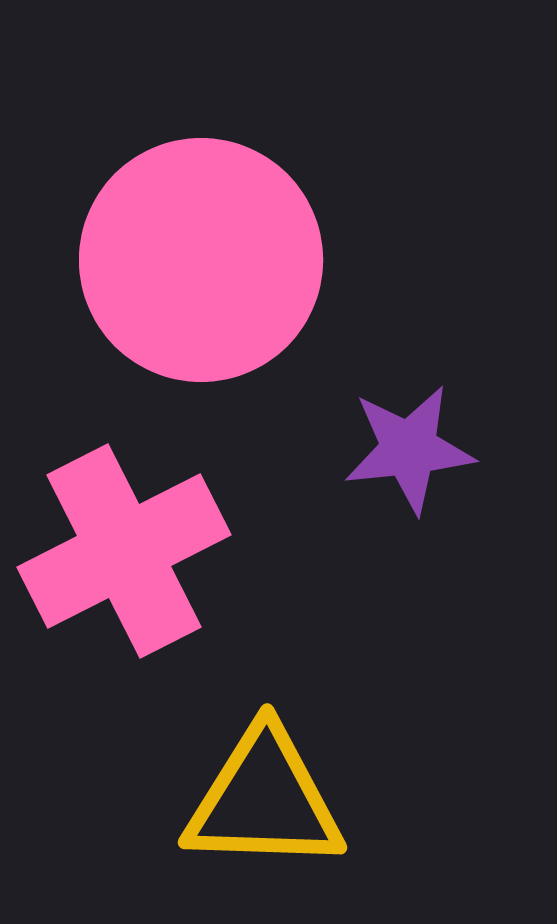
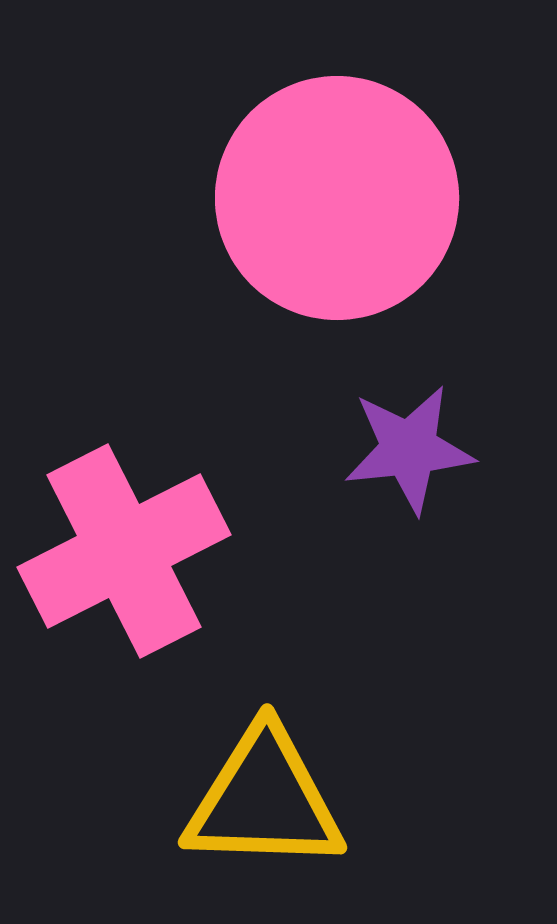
pink circle: moved 136 px right, 62 px up
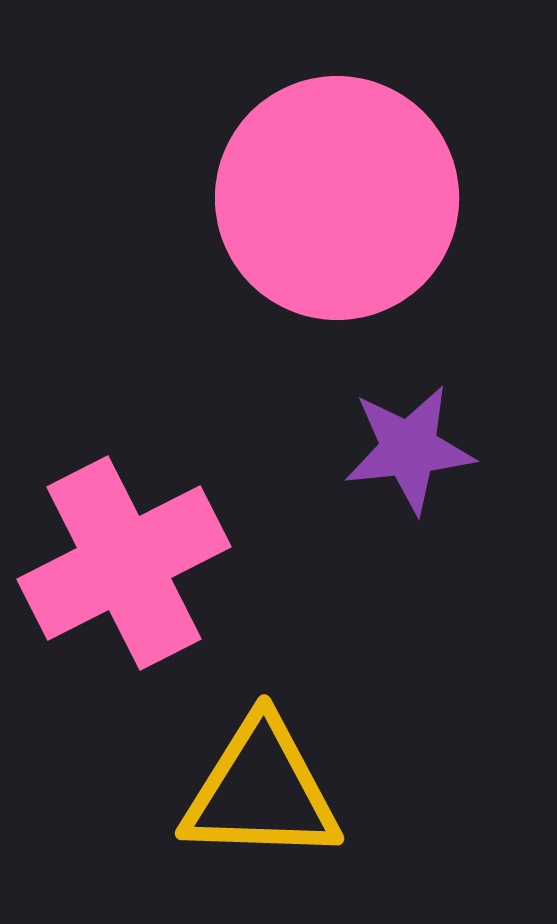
pink cross: moved 12 px down
yellow triangle: moved 3 px left, 9 px up
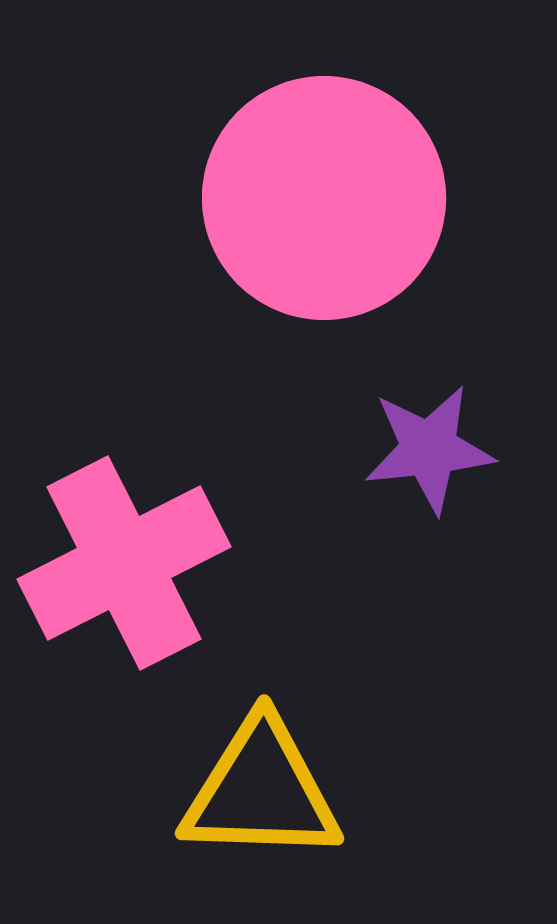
pink circle: moved 13 px left
purple star: moved 20 px right
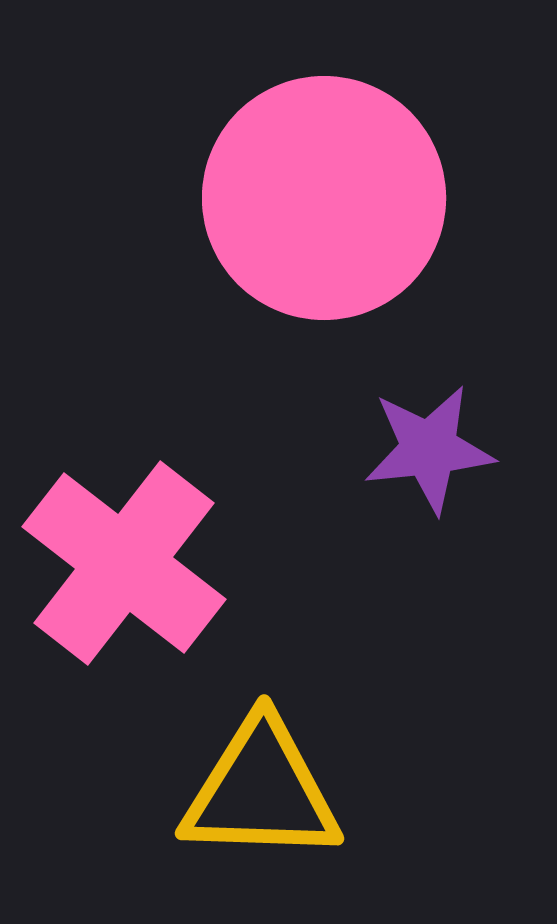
pink cross: rotated 25 degrees counterclockwise
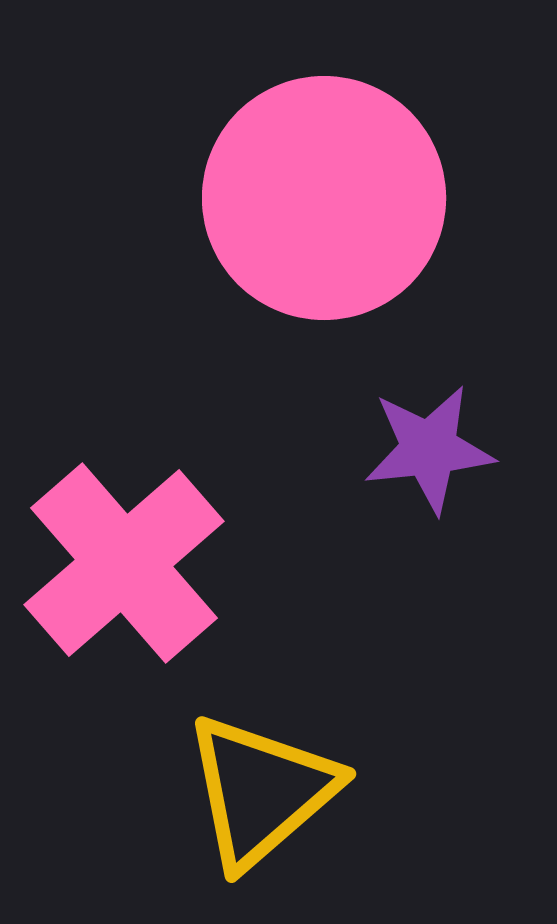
pink cross: rotated 11 degrees clockwise
yellow triangle: rotated 43 degrees counterclockwise
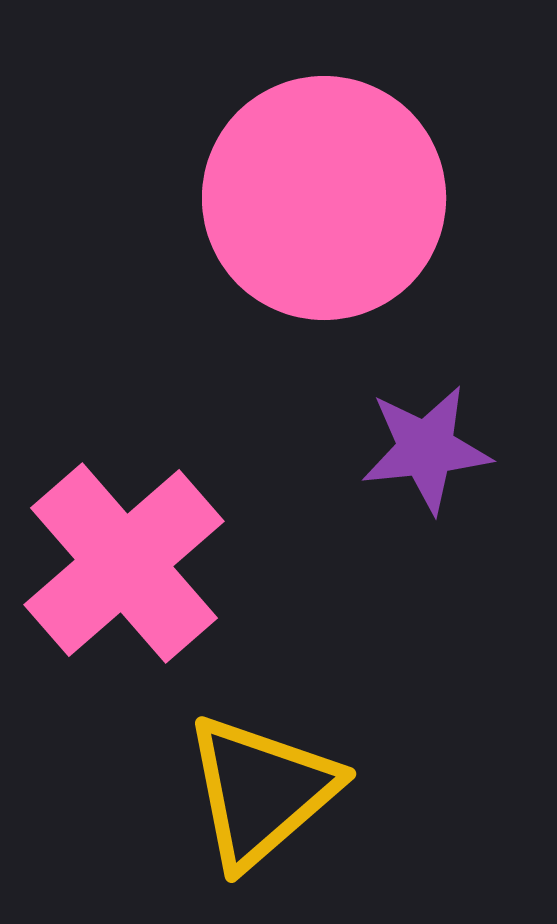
purple star: moved 3 px left
